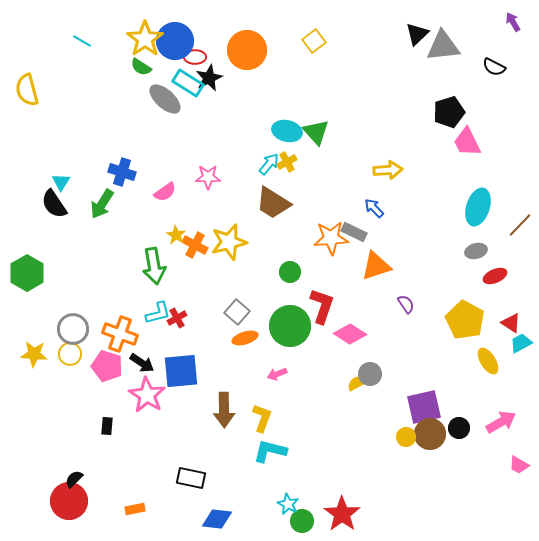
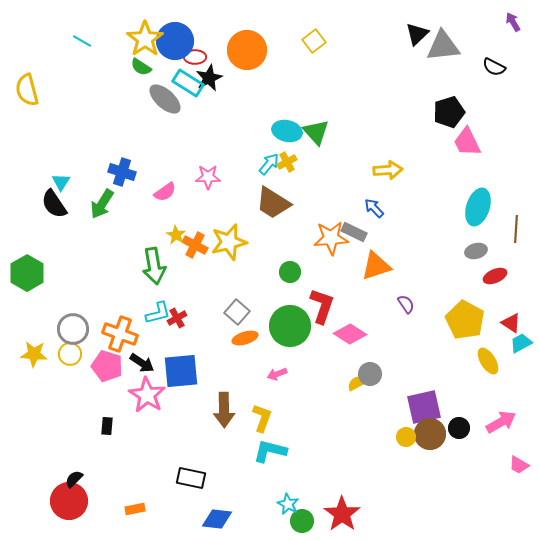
brown line at (520, 225): moved 4 px left, 4 px down; rotated 40 degrees counterclockwise
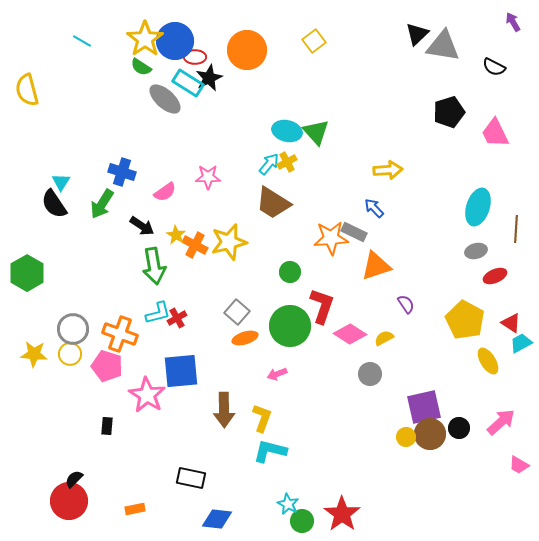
gray triangle at (443, 46): rotated 15 degrees clockwise
pink trapezoid at (467, 142): moved 28 px right, 9 px up
black arrow at (142, 363): moved 137 px up
yellow semicircle at (357, 383): moved 27 px right, 45 px up
pink arrow at (501, 422): rotated 12 degrees counterclockwise
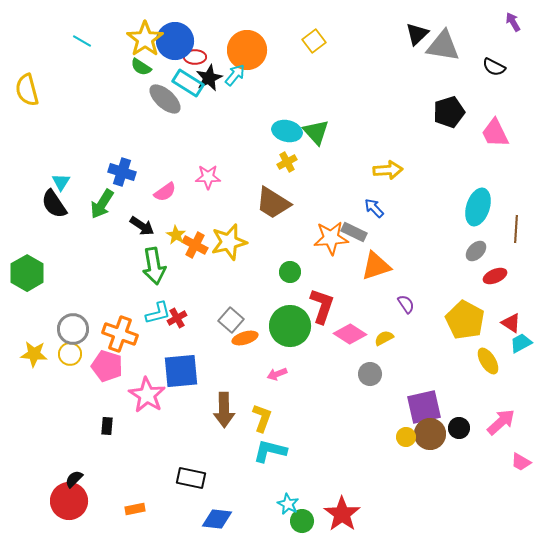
cyan arrow at (269, 164): moved 34 px left, 89 px up
gray ellipse at (476, 251): rotated 30 degrees counterclockwise
gray square at (237, 312): moved 6 px left, 8 px down
pink trapezoid at (519, 465): moved 2 px right, 3 px up
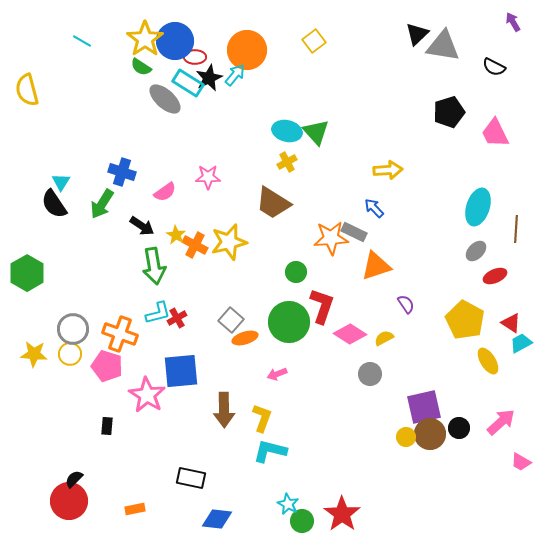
green circle at (290, 272): moved 6 px right
green circle at (290, 326): moved 1 px left, 4 px up
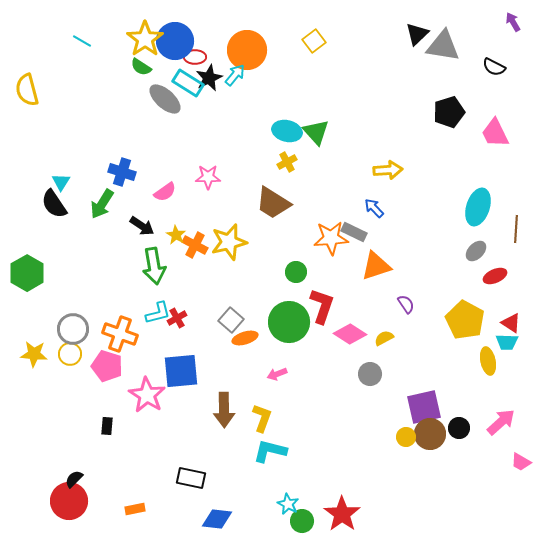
cyan trapezoid at (521, 343): moved 14 px left, 1 px up; rotated 150 degrees counterclockwise
yellow ellipse at (488, 361): rotated 20 degrees clockwise
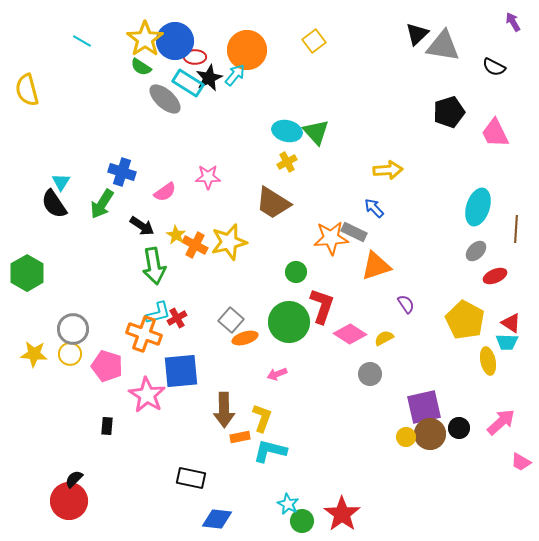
orange cross at (120, 334): moved 24 px right
orange rectangle at (135, 509): moved 105 px right, 72 px up
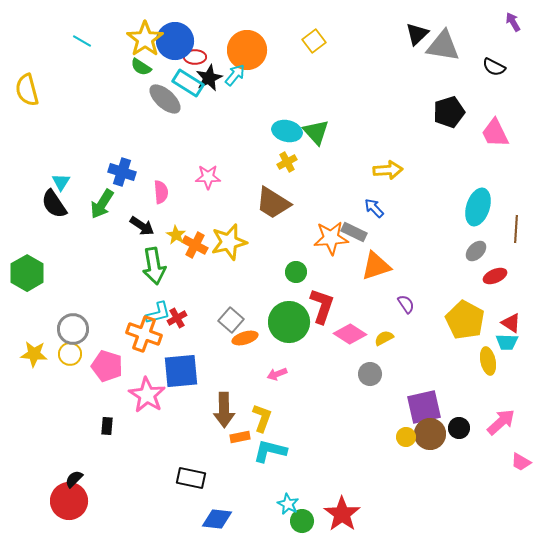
pink semicircle at (165, 192): moved 4 px left; rotated 60 degrees counterclockwise
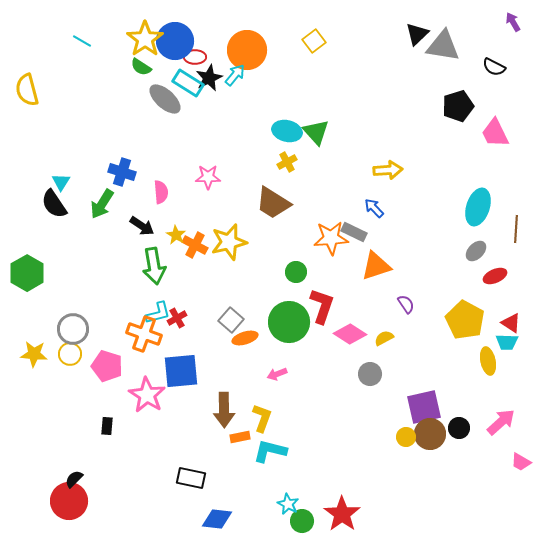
black pentagon at (449, 112): moved 9 px right, 6 px up
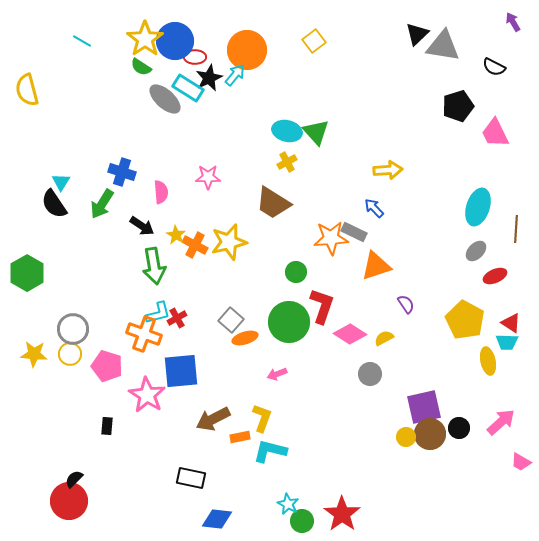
cyan rectangle at (188, 83): moved 5 px down
brown arrow at (224, 410): moved 11 px left, 9 px down; rotated 64 degrees clockwise
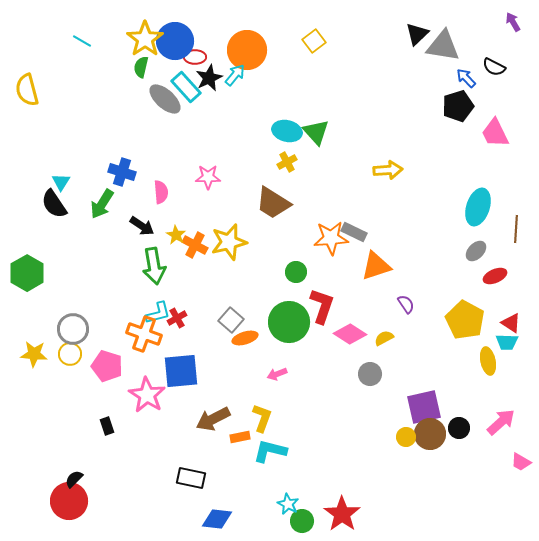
green semicircle at (141, 67): rotated 70 degrees clockwise
cyan rectangle at (188, 88): moved 2 px left, 1 px up; rotated 16 degrees clockwise
blue arrow at (374, 208): moved 92 px right, 130 px up
black rectangle at (107, 426): rotated 24 degrees counterclockwise
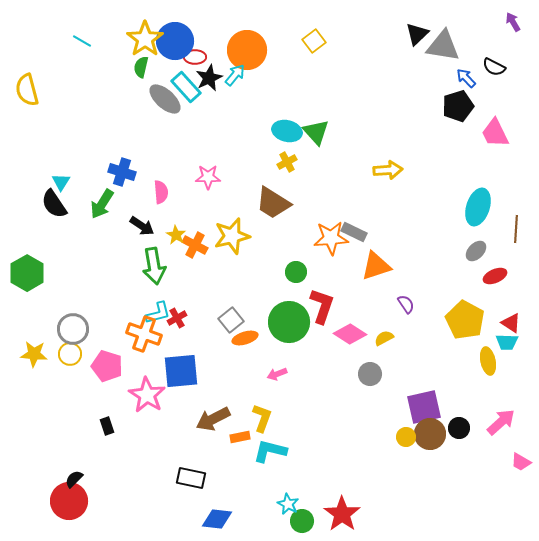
yellow star at (229, 242): moved 3 px right, 6 px up
gray square at (231, 320): rotated 10 degrees clockwise
